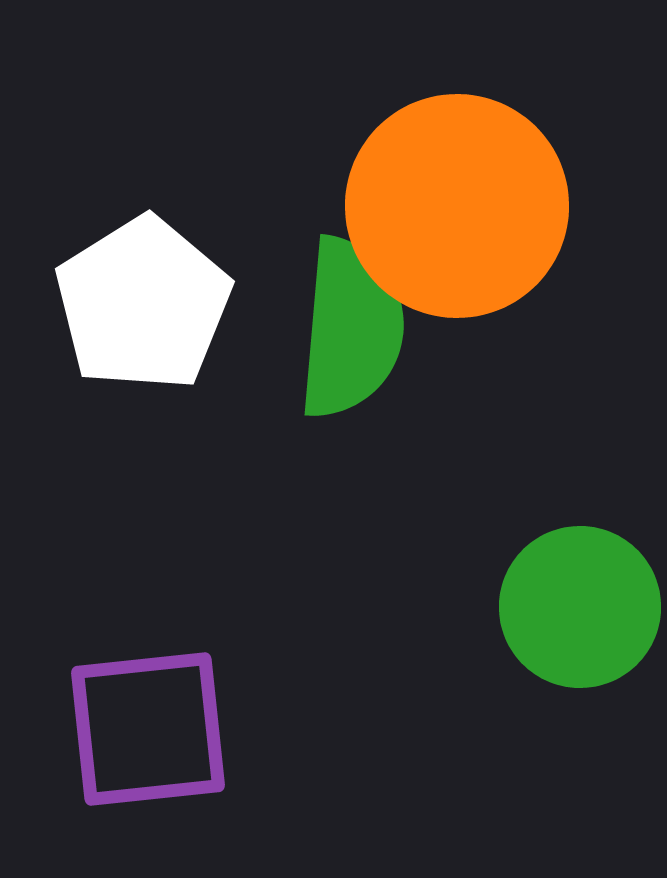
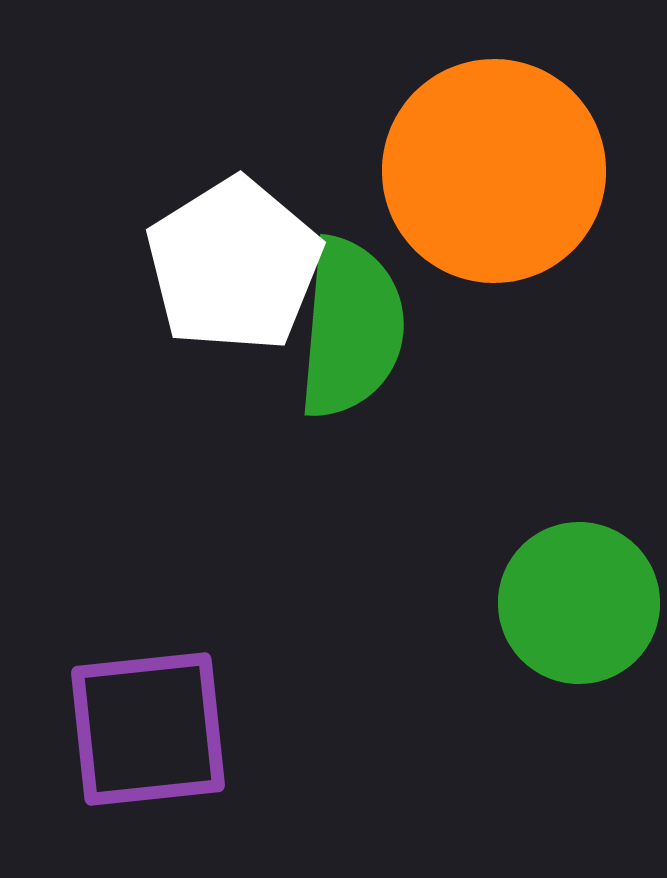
orange circle: moved 37 px right, 35 px up
white pentagon: moved 91 px right, 39 px up
green circle: moved 1 px left, 4 px up
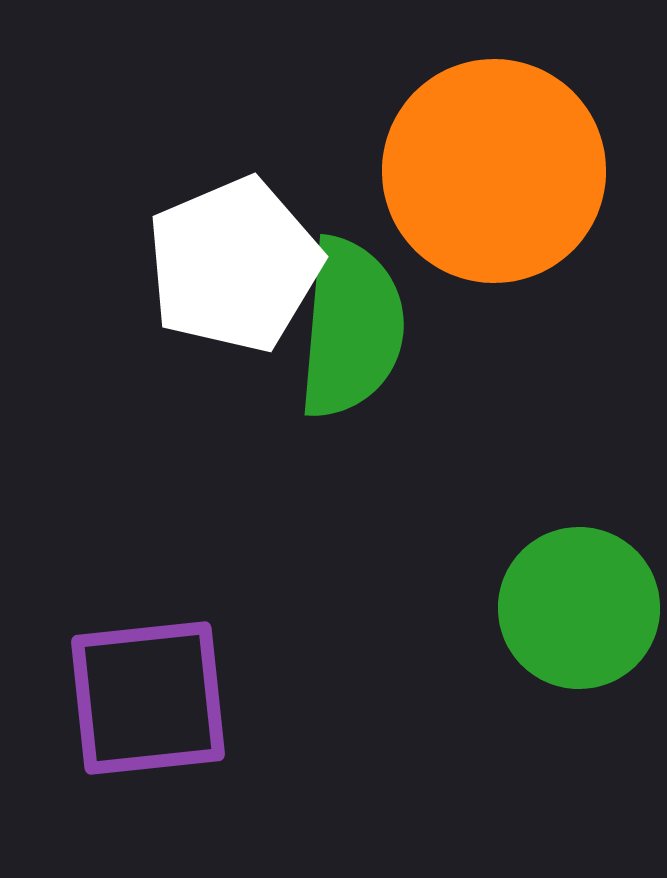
white pentagon: rotated 9 degrees clockwise
green circle: moved 5 px down
purple square: moved 31 px up
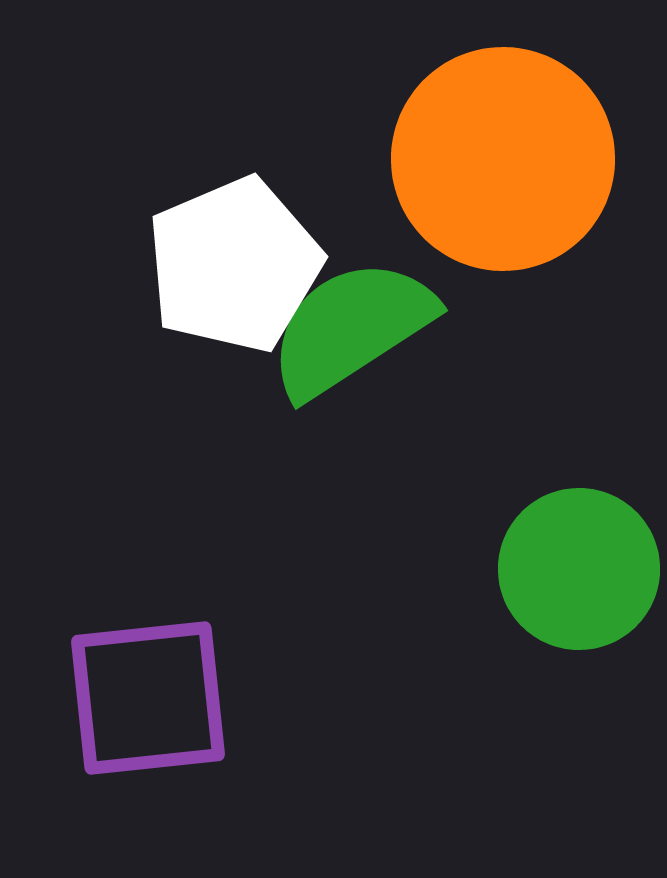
orange circle: moved 9 px right, 12 px up
green semicircle: rotated 128 degrees counterclockwise
green circle: moved 39 px up
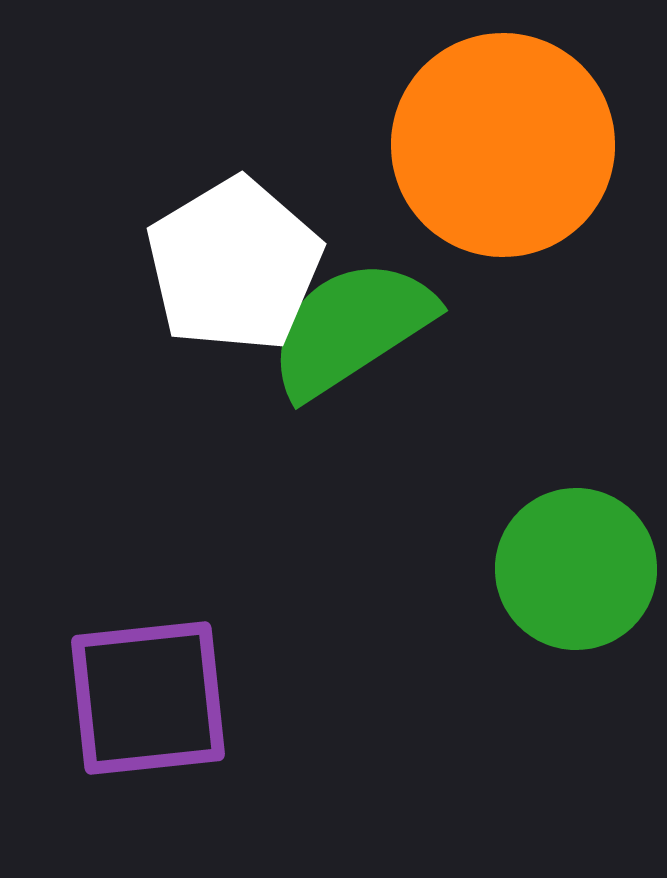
orange circle: moved 14 px up
white pentagon: rotated 8 degrees counterclockwise
green circle: moved 3 px left
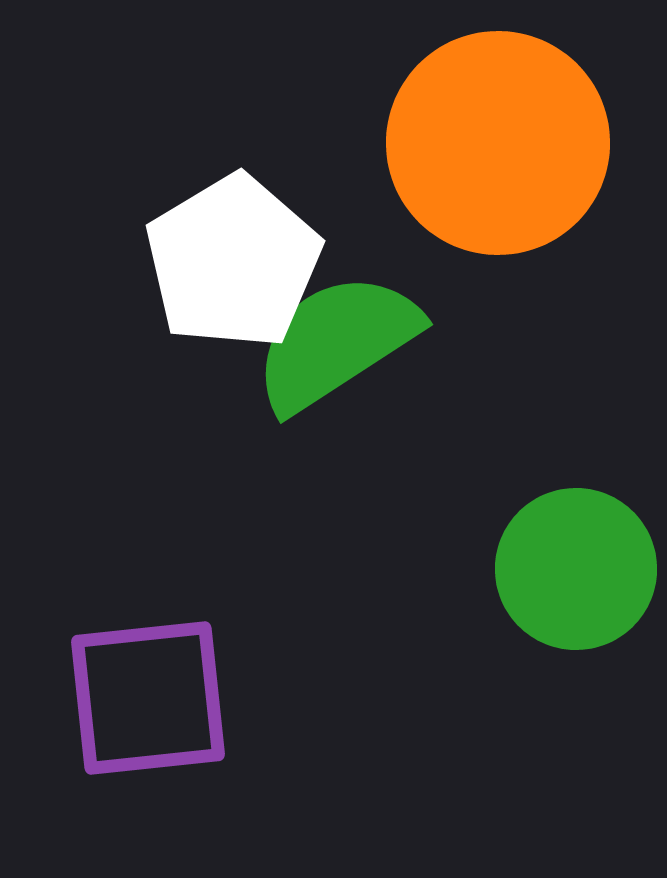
orange circle: moved 5 px left, 2 px up
white pentagon: moved 1 px left, 3 px up
green semicircle: moved 15 px left, 14 px down
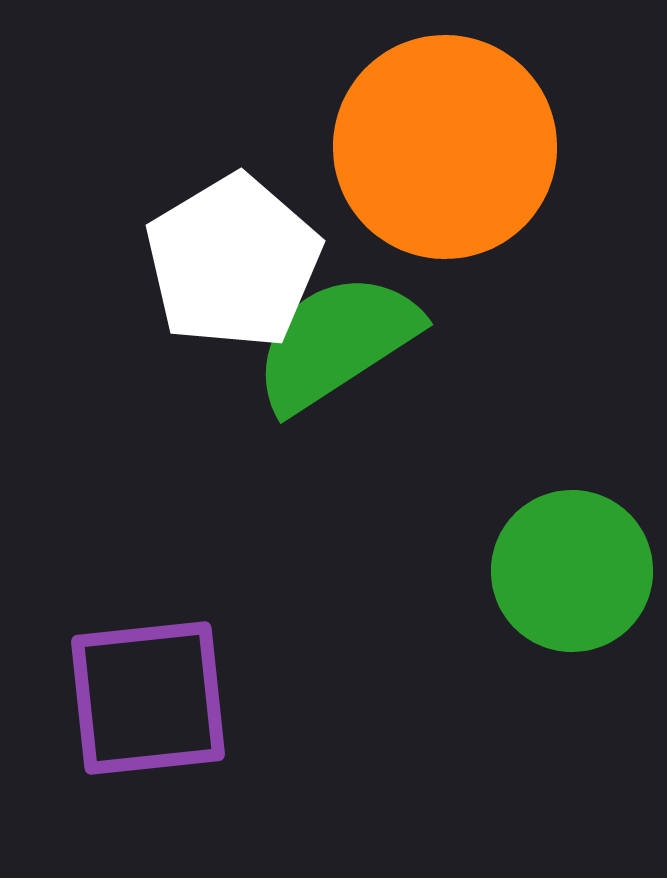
orange circle: moved 53 px left, 4 px down
green circle: moved 4 px left, 2 px down
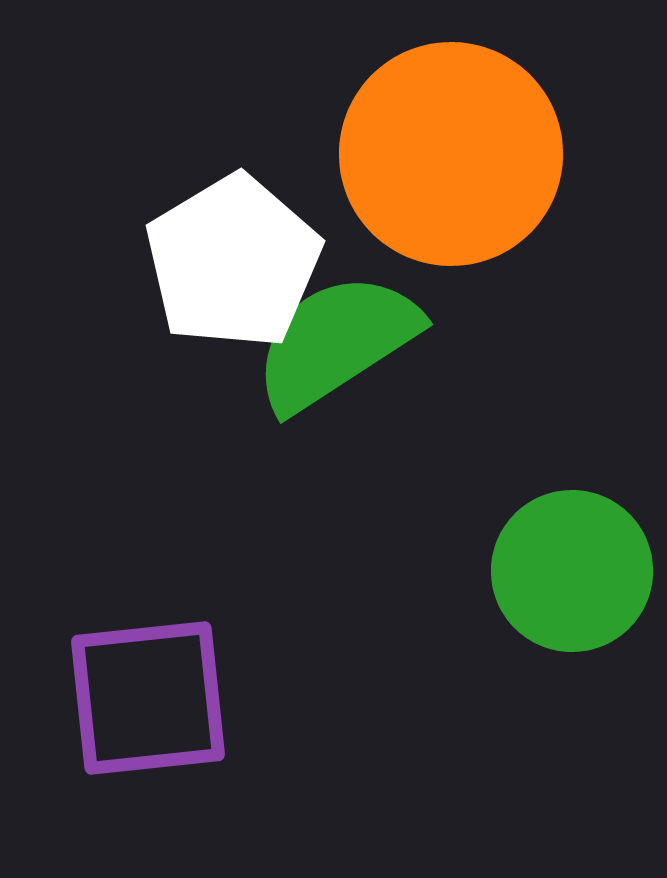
orange circle: moved 6 px right, 7 px down
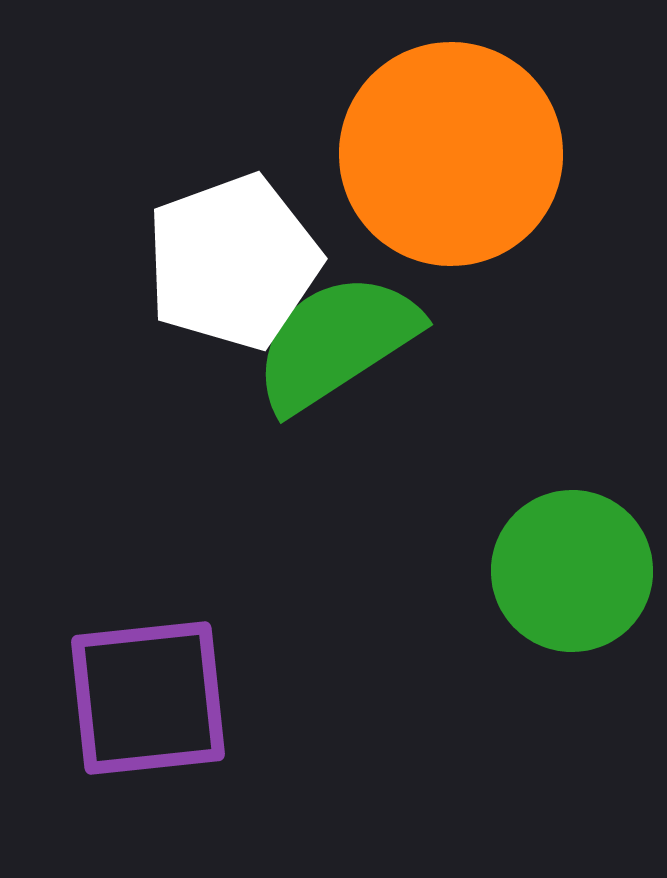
white pentagon: rotated 11 degrees clockwise
